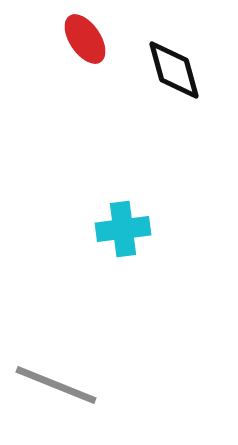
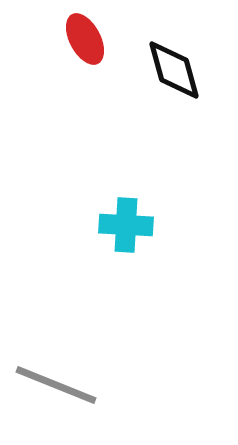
red ellipse: rotated 6 degrees clockwise
cyan cross: moved 3 px right, 4 px up; rotated 10 degrees clockwise
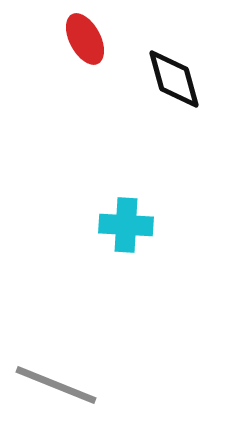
black diamond: moved 9 px down
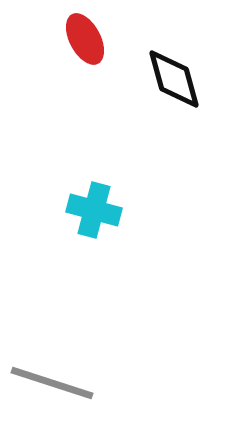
cyan cross: moved 32 px left, 15 px up; rotated 12 degrees clockwise
gray line: moved 4 px left, 2 px up; rotated 4 degrees counterclockwise
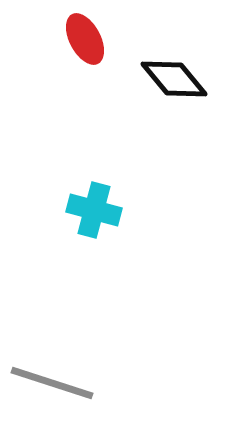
black diamond: rotated 24 degrees counterclockwise
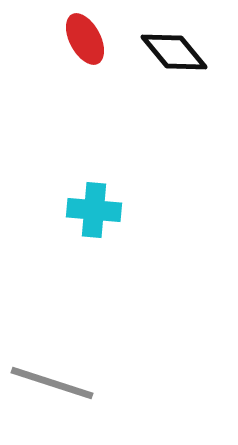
black diamond: moved 27 px up
cyan cross: rotated 10 degrees counterclockwise
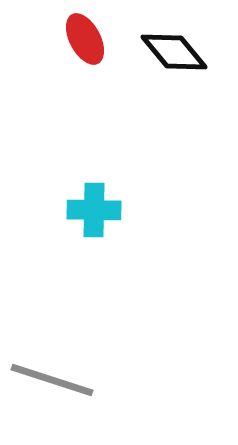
cyan cross: rotated 4 degrees counterclockwise
gray line: moved 3 px up
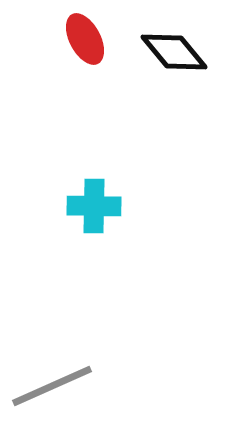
cyan cross: moved 4 px up
gray line: moved 6 px down; rotated 42 degrees counterclockwise
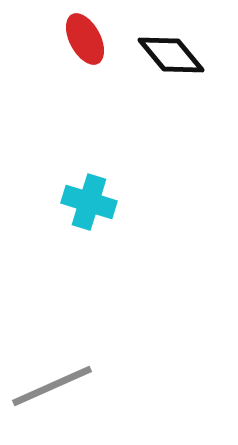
black diamond: moved 3 px left, 3 px down
cyan cross: moved 5 px left, 4 px up; rotated 16 degrees clockwise
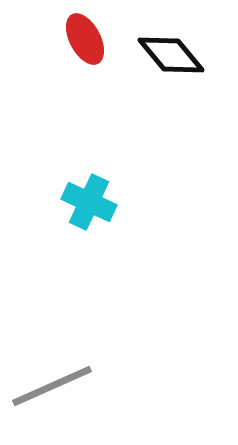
cyan cross: rotated 8 degrees clockwise
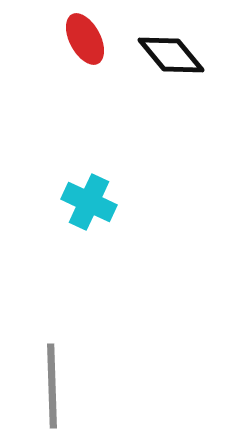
gray line: rotated 68 degrees counterclockwise
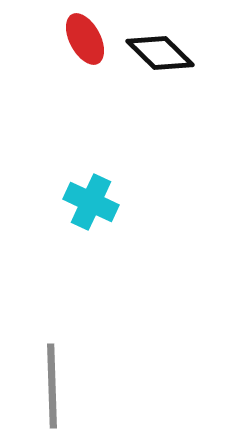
black diamond: moved 11 px left, 2 px up; rotated 6 degrees counterclockwise
cyan cross: moved 2 px right
